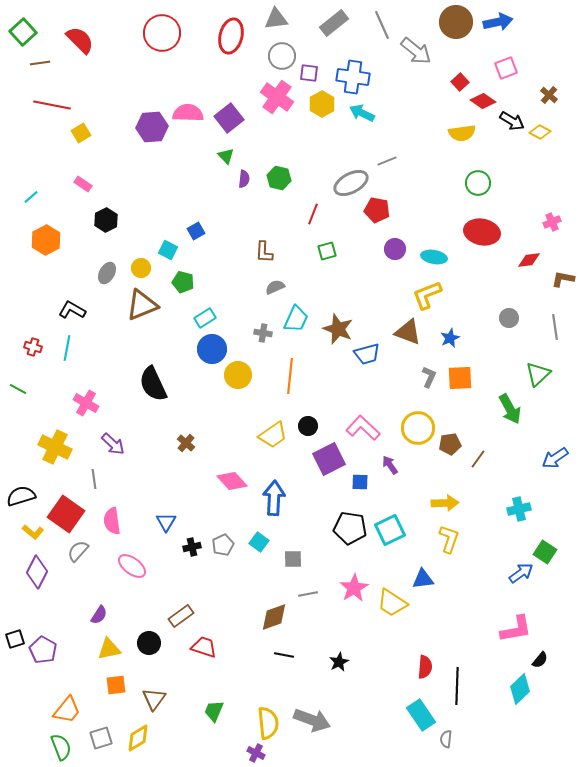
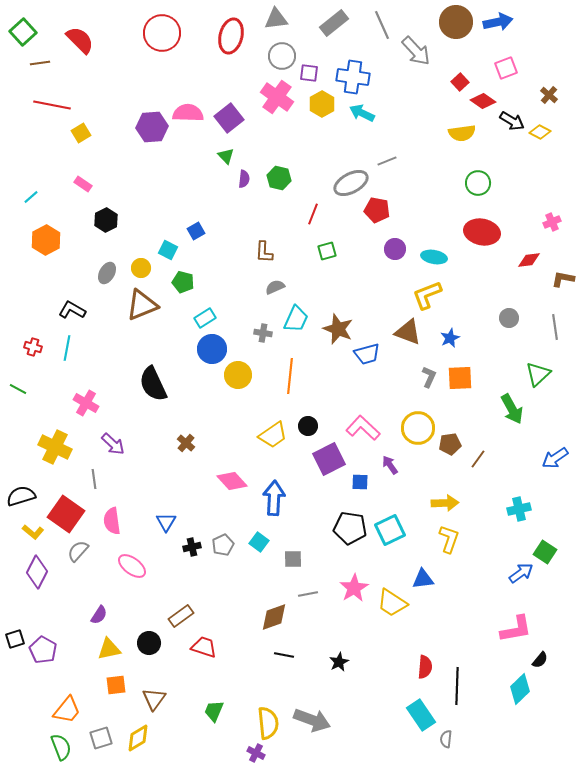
gray arrow at (416, 51): rotated 8 degrees clockwise
green arrow at (510, 409): moved 2 px right
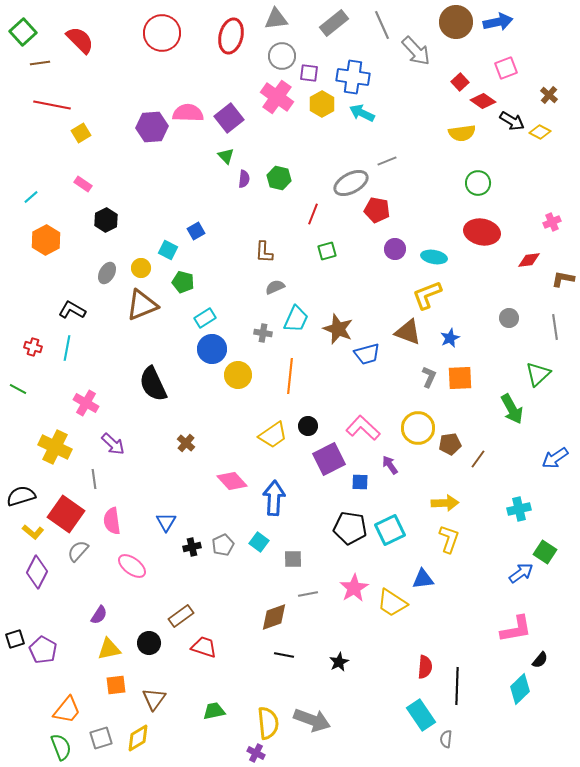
green trapezoid at (214, 711): rotated 55 degrees clockwise
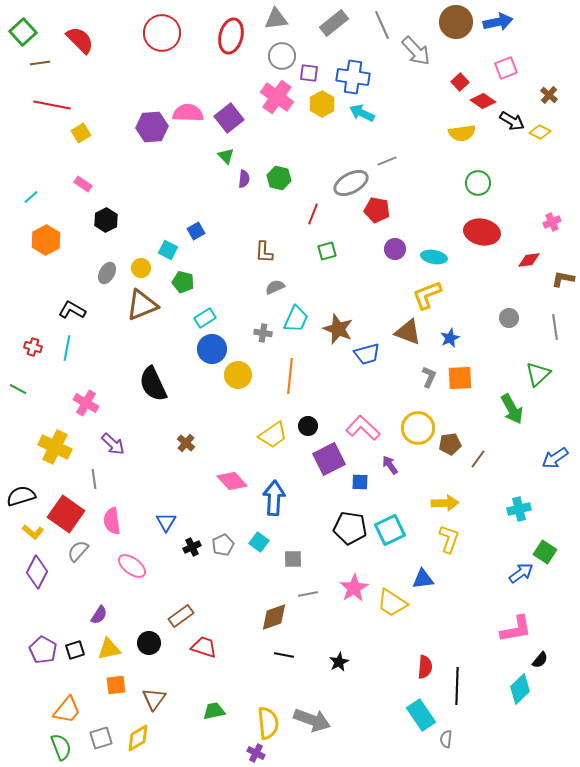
black cross at (192, 547): rotated 12 degrees counterclockwise
black square at (15, 639): moved 60 px right, 11 px down
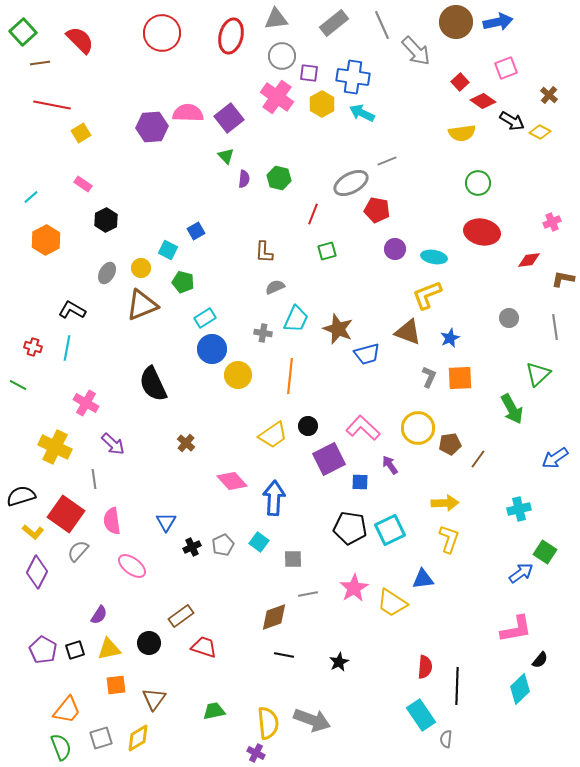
green line at (18, 389): moved 4 px up
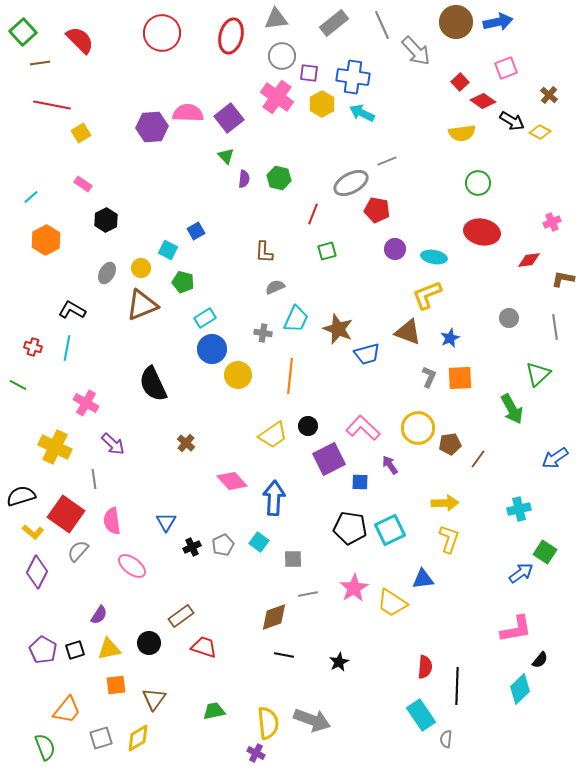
green semicircle at (61, 747): moved 16 px left
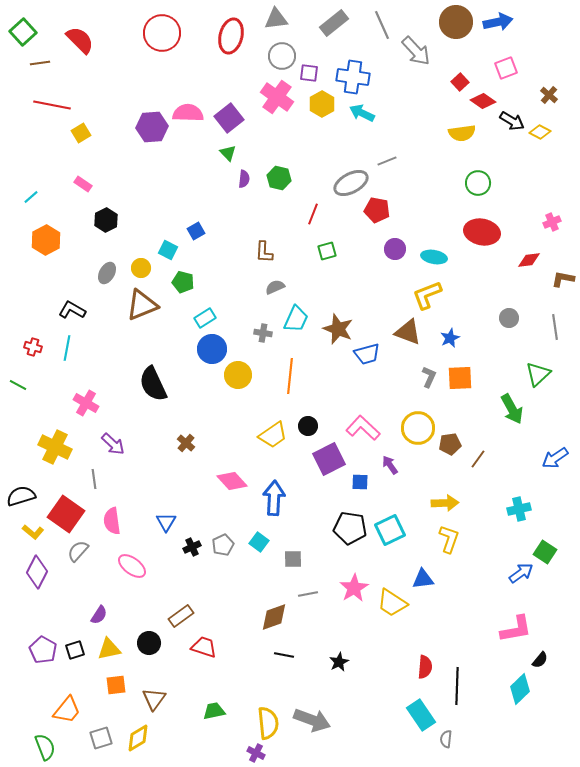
green triangle at (226, 156): moved 2 px right, 3 px up
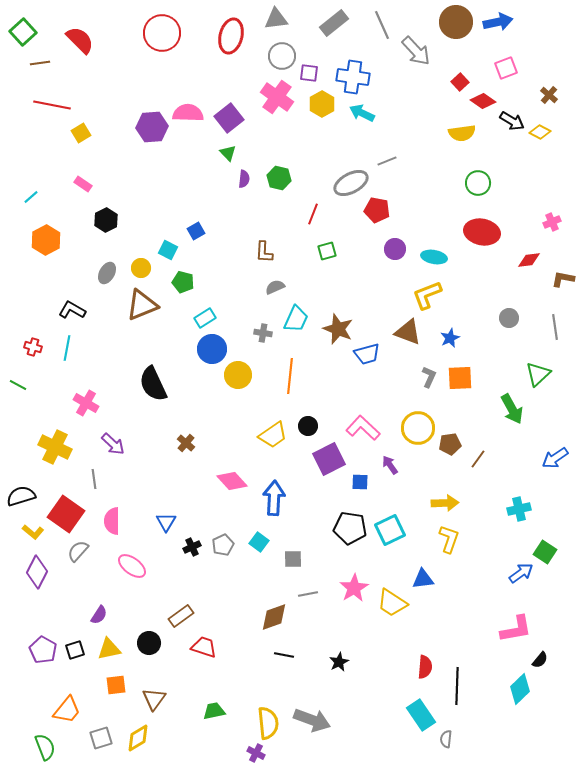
pink semicircle at (112, 521): rotated 8 degrees clockwise
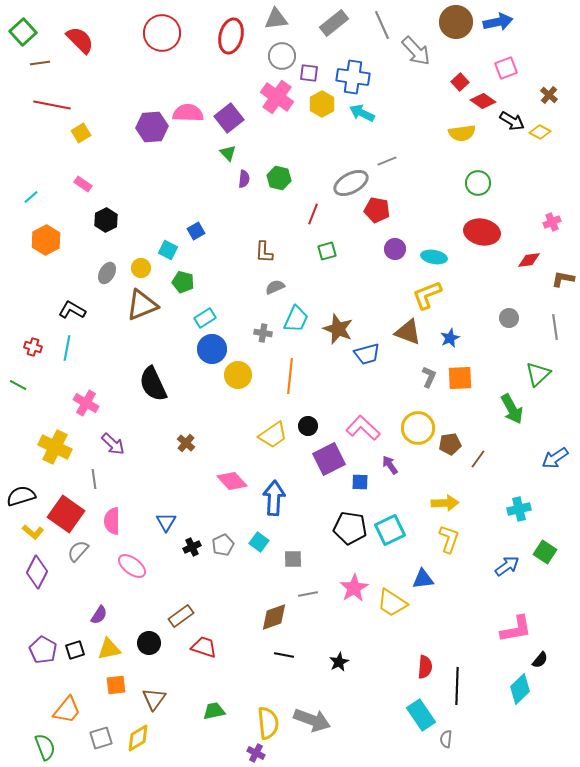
blue arrow at (521, 573): moved 14 px left, 7 px up
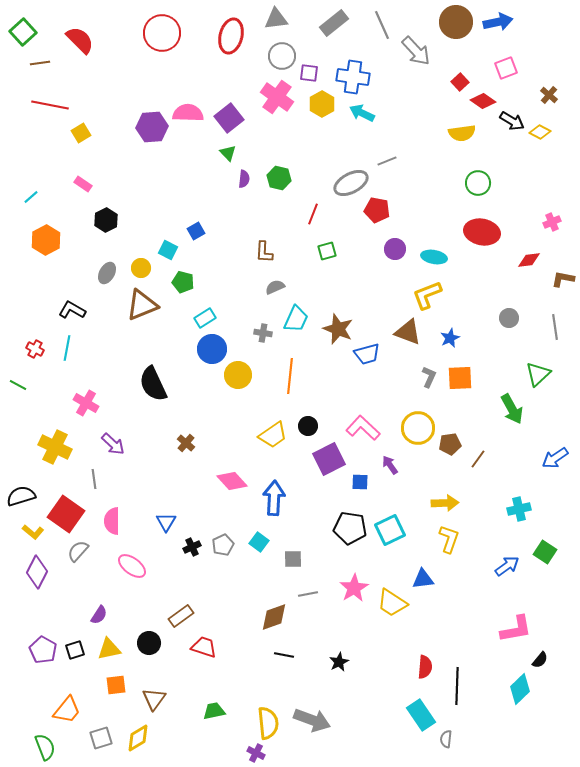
red line at (52, 105): moved 2 px left
red cross at (33, 347): moved 2 px right, 2 px down; rotated 12 degrees clockwise
